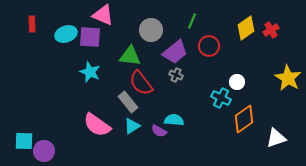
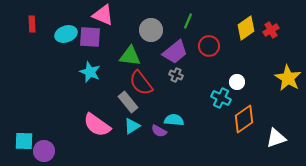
green line: moved 4 px left
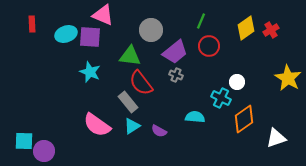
green line: moved 13 px right
cyan semicircle: moved 21 px right, 3 px up
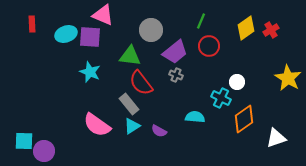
gray rectangle: moved 1 px right, 2 px down
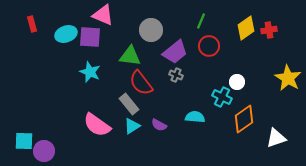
red rectangle: rotated 14 degrees counterclockwise
red cross: moved 2 px left; rotated 21 degrees clockwise
cyan cross: moved 1 px right, 1 px up
purple semicircle: moved 6 px up
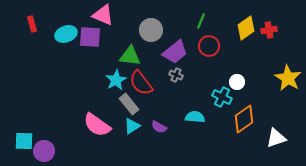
cyan star: moved 26 px right, 8 px down; rotated 20 degrees clockwise
purple semicircle: moved 2 px down
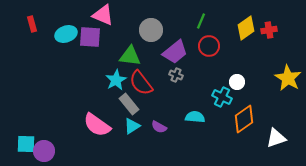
cyan square: moved 2 px right, 3 px down
